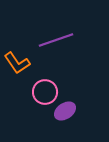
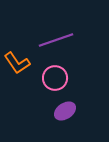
pink circle: moved 10 px right, 14 px up
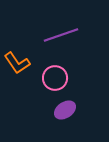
purple line: moved 5 px right, 5 px up
purple ellipse: moved 1 px up
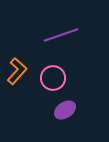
orange L-shape: moved 8 px down; rotated 104 degrees counterclockwise
pink circle: moved 2 px left
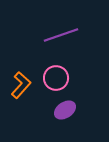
orange L-shape: moved 4 px right, 14 px down
pink circle: moved 3 px right
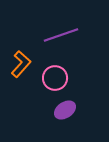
pink circle: moved 1 px left
orange L-shape: moved 21 px up
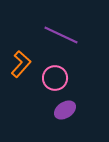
purple line: rotated 44 degrees clockwise
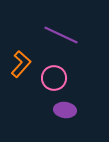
pink circle: moved 1 px left
purple ellipse: rotated 40 degrees clockwise
